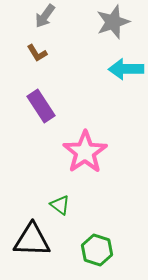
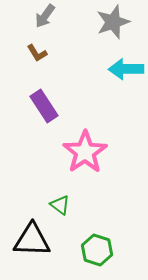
purple rectangle: moved 3 px right
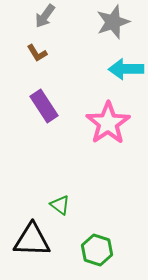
pink star: moved 23 px right, 29 px up
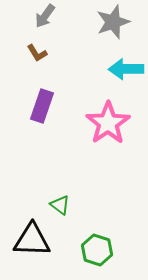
purple rectangle: moved 2 px left; rotated 52 degrees clockwise
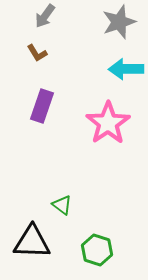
gray star: moved 6 px right
green triangle: moved 2 px right
black triangle: moved 2 px down
